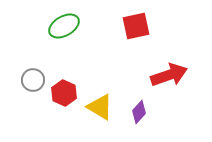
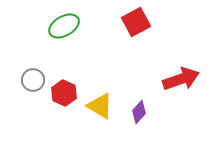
red square: moved 4 px up; rotated 16 degrees counterclockwise
red arrow: moved 12 px right, 4 px down
yellow triangle: moved 1 px up
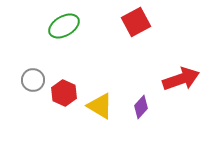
purple diamond: moved 2 px right, 5 px up
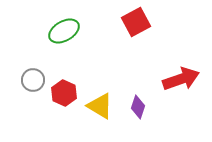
green ellipse: moved 5 px down
purple diamond: moved 3 px left; rotated 25 degrees counterclockwise
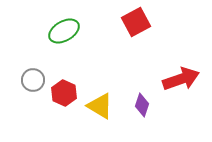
purple diamond: moved 4 px right, 2 px up
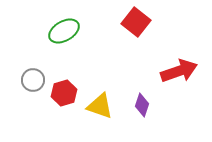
red square: rotated 24 degrees counterclockwise
red arrow: moved 2 px left, 8 px up
red hexagon: rotated 20 degrees clockwise
yellow triangle: rotated 12 degrees counterclockwise
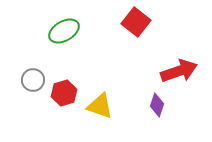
purple diamond: moved 15 px right
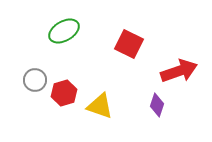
red square: moved 7 px left, 22 px down; rotated 12 degrees counterclockwise
gray circle: moved 2 px right
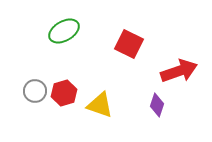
gray circle: moved 11 px down
yellow triangle: moved 1 px up
